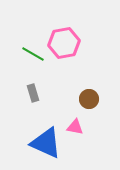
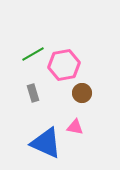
pink hexagon: moved 22 px down
green line: rotated 60 degrees counterclockwise
brown circle: moved 7 px left, 6 px up
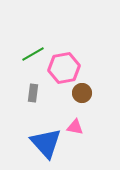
pink hexagon: moved 3 px down
gray rectangle: rotated 24 degrees clockwise
blue triangle: rotated 24 degrees clockwise
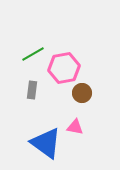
gray rectangle: moved 1 px left, 3 px up
blue triangle: rotated 12 degrees counterclockwise
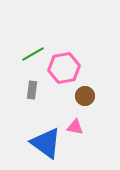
brown circle: moved 3 px right, 3 px down
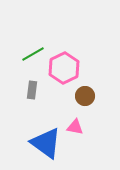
pink hexagon: rotated 16 degrees counterclockwise
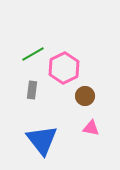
pink triangle: moved 16 px right, 1 px down
blue triangle: moved 4 px left, 3 px up; rotated 16 degrees clockwise
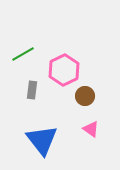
green line: moved 10 px left
pink hexagon: moved 2 px down
pink triangle: moved 1 px down; rotated 24 degrees clockwise
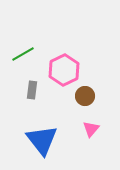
pink triangle: rotated 36 degrees clockwise
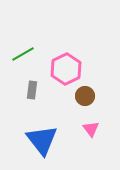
pink hexagon: moved 2 px right, 1 px up
pink triangle: rotated 18 degrees counterclockwise
